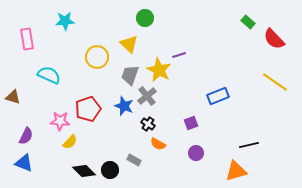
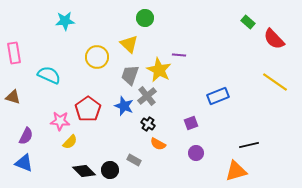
pink rectangle: moved 13 px left, 14 px down
purple line: rotated 24 degrees clockwise
red pentagon: rotated 15 degrees counterclockwise
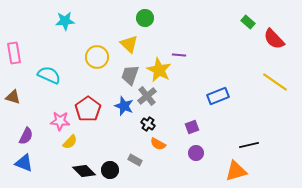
purple square: moved 1 px right, 4 px down
gray rectangle: moved 1 px right
